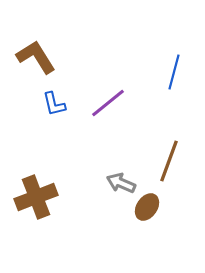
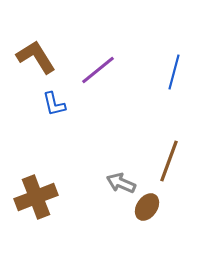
purple line: moved 10 px left, 33 px up
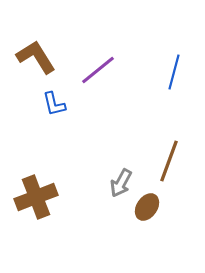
gray arrow: rotated 84 degrees counterclockwise
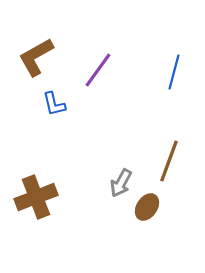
brown L-shape: rotated 87 degrees counterclockwise
purple line: rotated 15 degrees counterclockwise
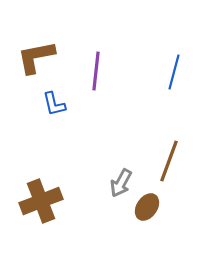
brown L-shape: rotated 18 degrees clockwise
purple line: moved 2 px left, 1 px down; rotated 30 degrees counterclockwise
brown cross: moved 5 px right, 4 px down
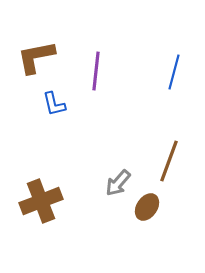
gray arrow: moved 3 px left; rotated 12 degrees clockwise
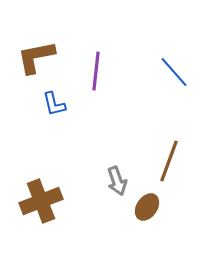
blue line: rotated 56 degrees counterclockwise
gray arrow: moved 1 px left, 2 px up; rotated 60 degrees counterclockwise
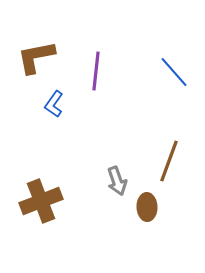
blue L-shape: rotated 48 degrees clockwise
brown ellipse: rotated 36 degrees counterclockwise
